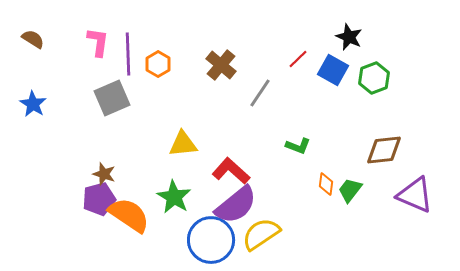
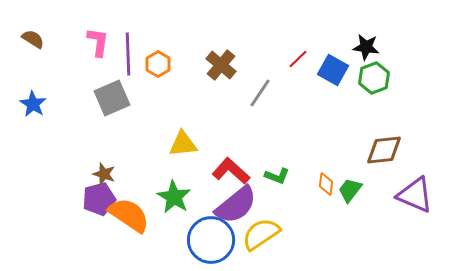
black star: moved 17 px right, 10 px down; rotated 16 degrees counterclockwise
green L-shape: moved 21 px left, 30 px down
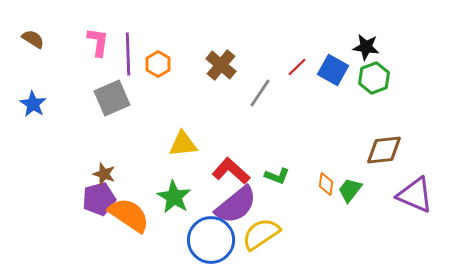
red line: moved 1 px left, 8 px down
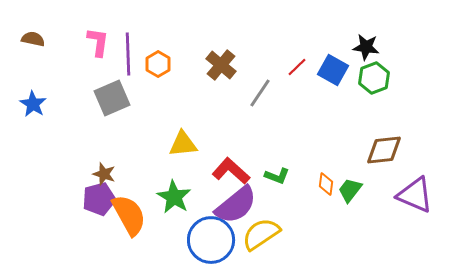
brown semicircle: rotated 20 degrees counterclockwise
orange semicircle: rotated 27 degrees clockwise
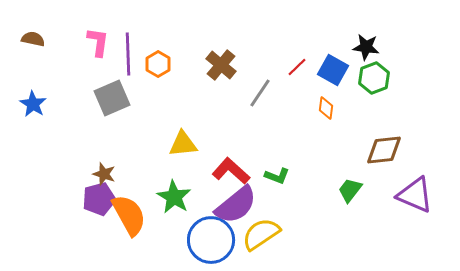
orange diamond: moved 76 px up
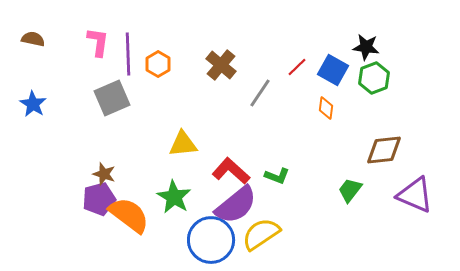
orange semicircle: rotated 24 degrees counterclockwise
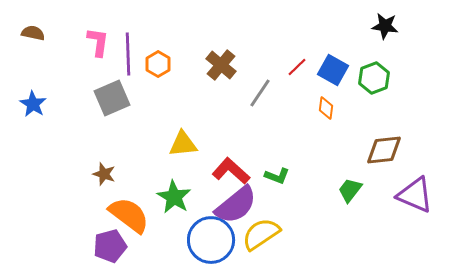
brown semicircle: moved 6 px up
black star: moved 19 px right, 21 px up
purple pentagon: moved 11 px right, 47 px down
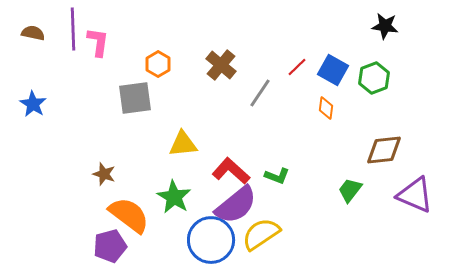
purple line: moved 55 px left, 25 px up
gray square: moved 23 px right; rotated 15 degrees clockwise
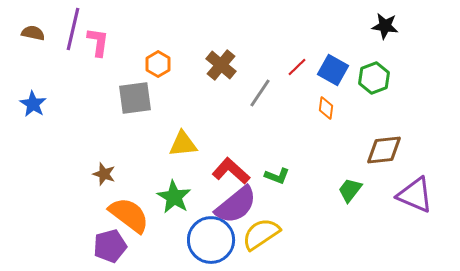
purple line: rotated 15 degrees clockwise
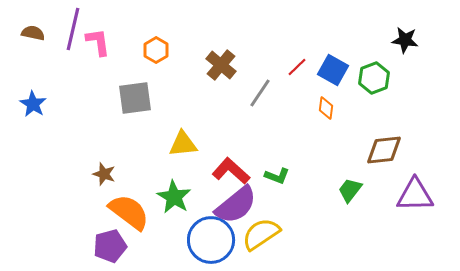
black star: moved 20 px right, 14 px down
pink L-shape: rotated 16 degrees counterclockwise
orange hexagon: moved 2 px left, 14 px up
purple triangle: rotated 24 degrees counterclockwise
orange semicircle: moved 3 px up
